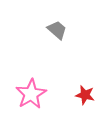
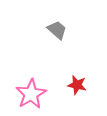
red star: moved 8 px left, 10 px up
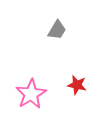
gray trapezoid: rotated 80 degrees clockwise
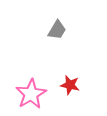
red star: moved 7 px left
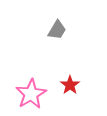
red star: rotated 24 degrees clockwise
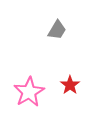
pink star: moved 2 px left, 2 px up
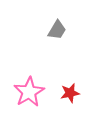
red star: moved 8 px down; rotated 24 degrees clockwise
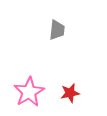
gray trapezoid: rotated 25 degrees counterclockwise
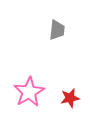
red star: moved 5 px down
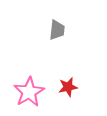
red star: moved 2 px left, 11 px up
